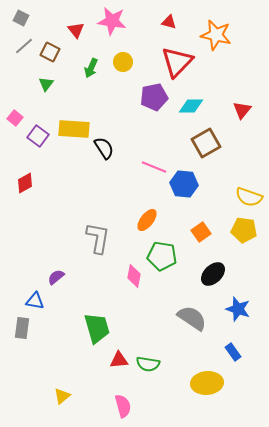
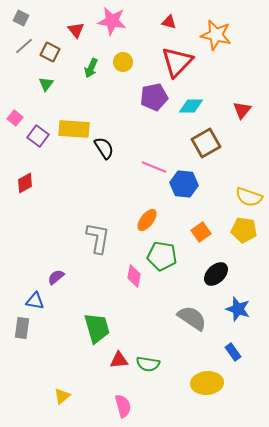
black ellipse at (213, 274): moved 3 px right
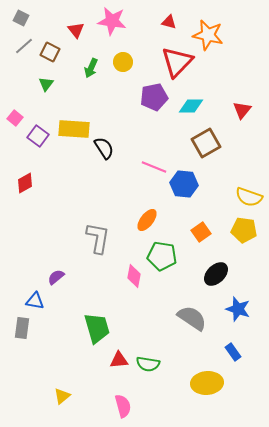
orange star at (216, 35): moved 8 px left
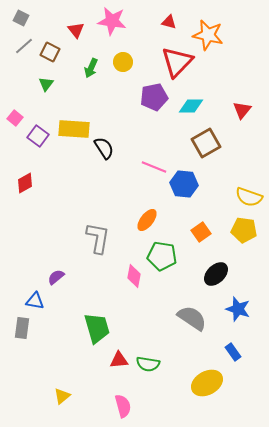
yellow ellipse at (207, 383): rotated 24 degrees counterclockwise
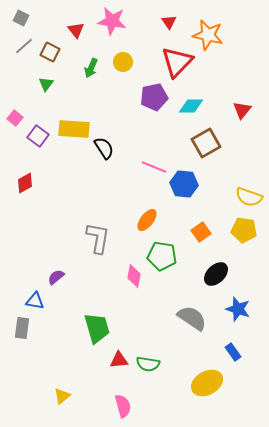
red triangle at (169, 22): rotated 42 degrees clockwise
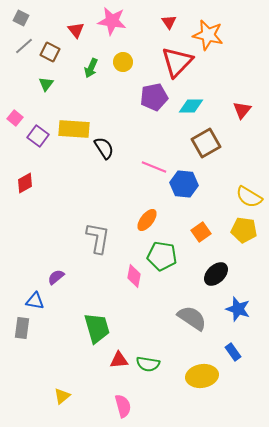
yellow semicircle at (249, 197): rotated 12 degrees clockwise
yellow ellipse at (207, 383): moved 5 px left, 7 px up; rotated 20 degrees clockwise
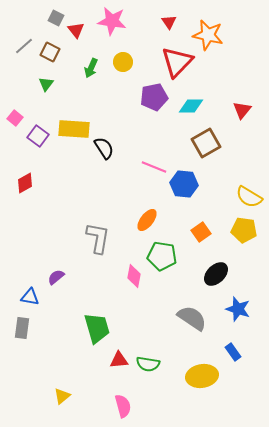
gray square at (21, 18): moved 35 px right
blue triangle at (35, 301): moved 5 px left, 4 px up
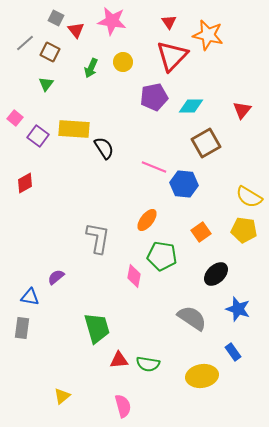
gray line at (24, 46): moved 1 px right, 3 px up
red triangle at (177, 62): moved 5 px left, 6 px up
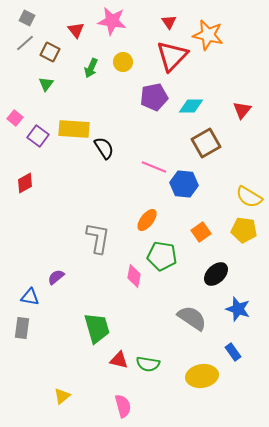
gray square at (56, 18): moved 29 px left
red triangle at (119, 360): rotated 18 degrees clockwise
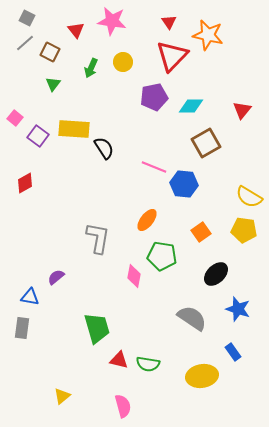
green triangle at (46, 84): moved 7 px right
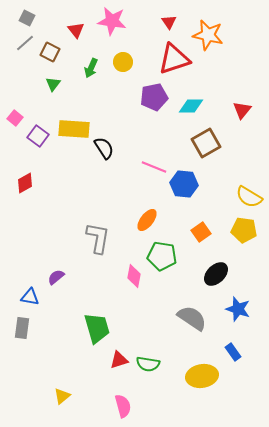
red triangle at (172, 56): moved 2 px right, 3 px down; rotated 28 degrees clockwise
red triangle at (119, 360): rotated 30 degrees counterclockwise
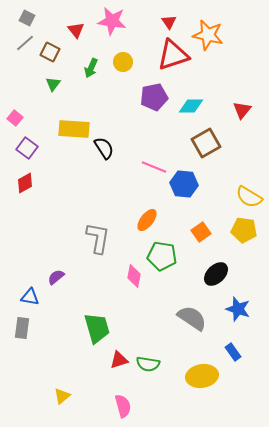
red triangle at (174, 59): moved 1 px left, 4 px up
purple square at (38, 136): moved 11 px left, 12 px down
